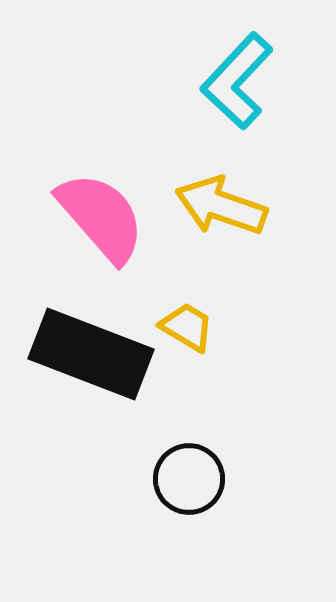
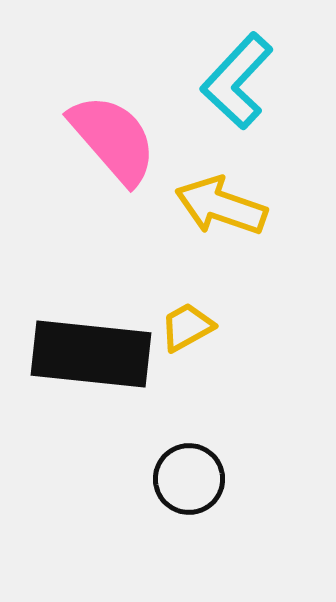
pink semicircle: moved 12 px right, 78 px up
yellow trapezoid: rotated 60 degrees counterclockwise
black rectangle: rotated 15 degrees counterclockwise
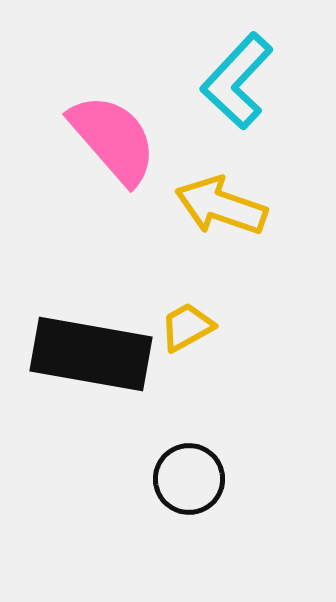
black rectangle: rotated 4 degrees clockwise
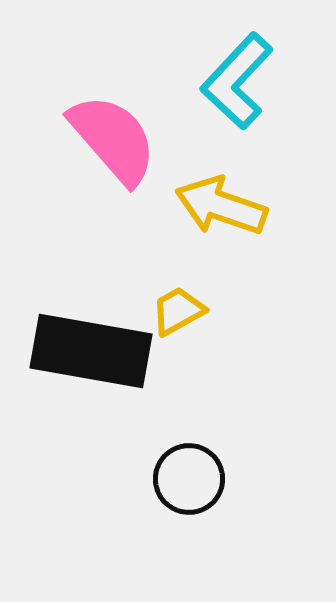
yellow trapezoid: moved 9 px left, 16 px up
black rectangle: moved 3 px up
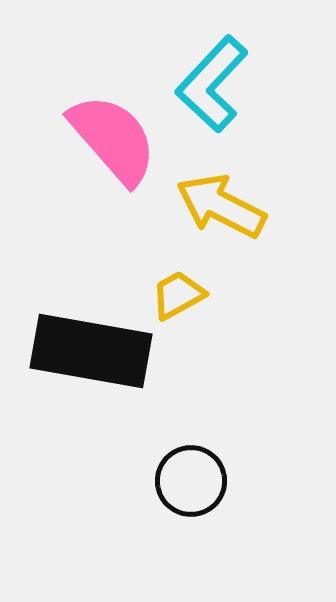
cyan L-shape: moved 25 px left, 3 px down
yellow arrow: rotated 8 degrees clockwise
yellow trapezoid: moved 16 px up
black circle: moved 2 px right, 2 px down
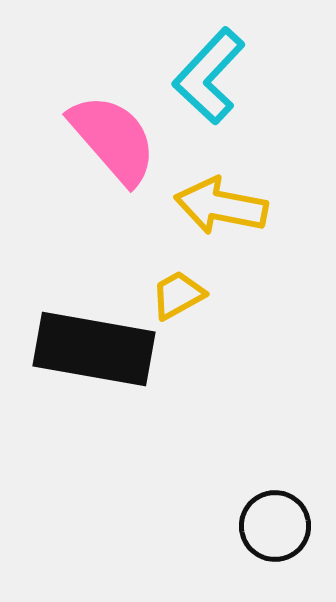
cyan L-shape: moved 3 px left, 8 px up
yellow arrow: rotated 16 degrees counterclockwise
black rectangle: moved 3 px right, 2 px up
black circle: moved 84 px right, 45 px down
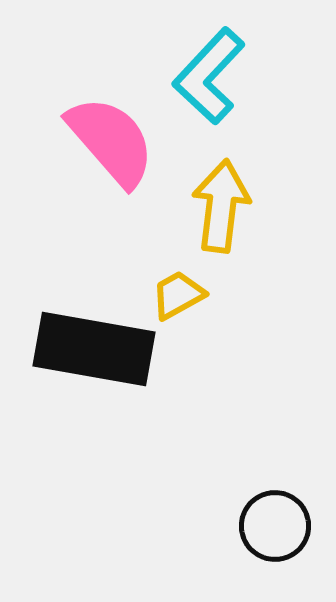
pink semicircle: moved 2 px left, 2 px down
yellow arrow: rotated 86 degrees clockwise
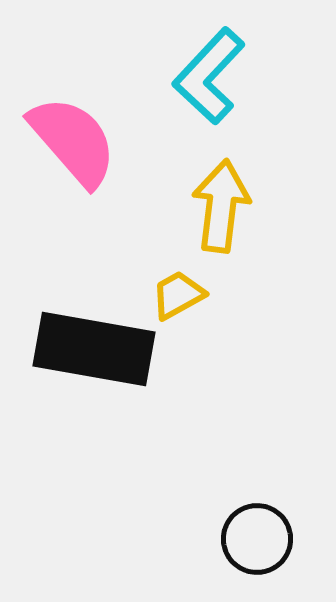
pink semicircle: moved 38 px left
black circle: moved 18 px left, 13 px down
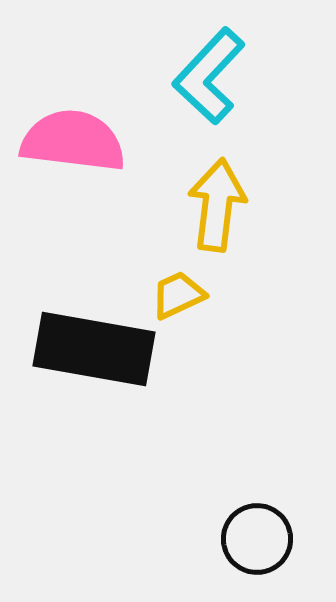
pink semicircle: rotated 42 degrees counterclockwise
yellow arrow: moved 4 px left, 1 px up
yellow trapezoid: rotated 4 degrees clockwise
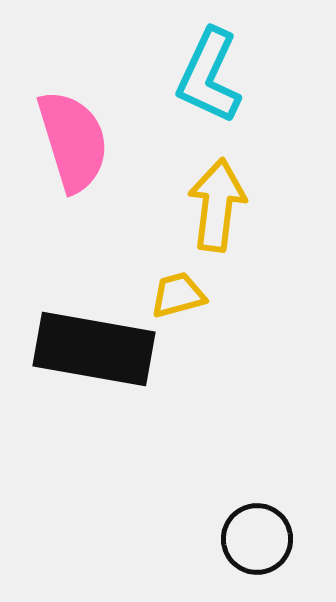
cyan L-shape: rotated 18 degrees counterclockwise
pink semicircle: rotated 66 degrees clockwise
yellow trapezoid: rotated 10 degrees clockwise
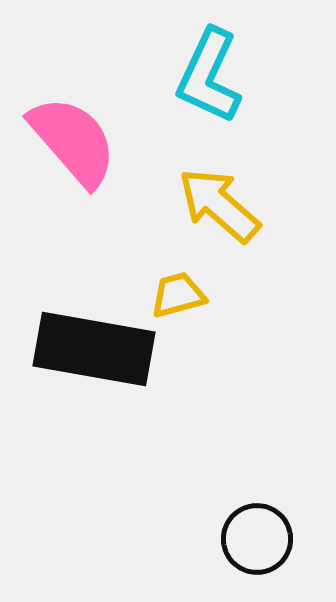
pink semicircle: rotated 24 degrees counterclockwise
yellow arrow: moved 2 px right; rotated 56 degrees counterclockwise
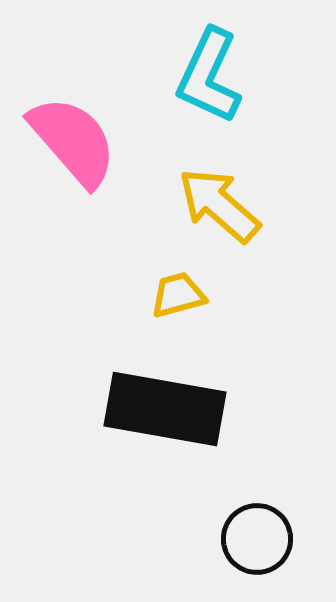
black rectangle: moved 71 px right, 60 px down
